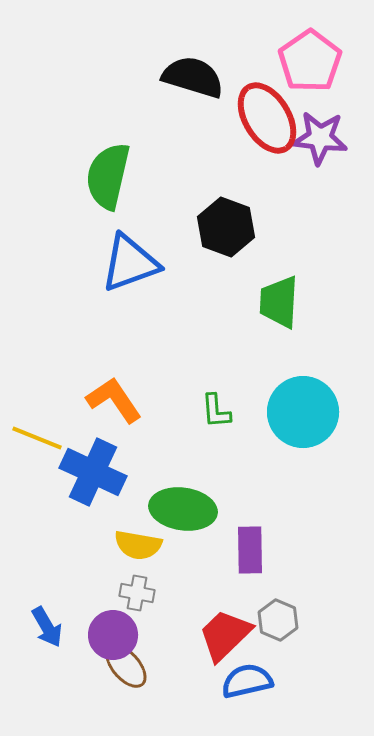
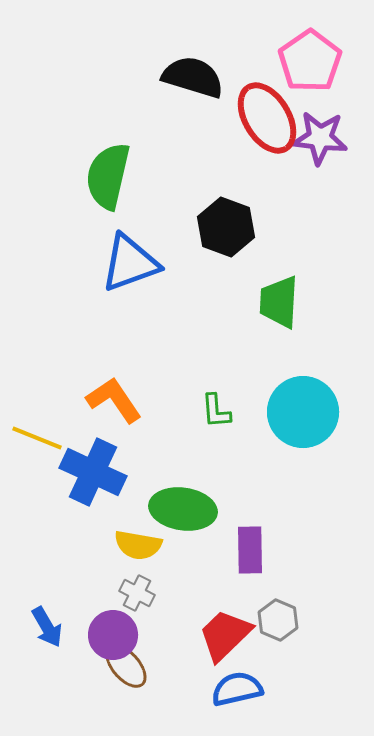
gray cross: rotated 16 degrees clockwise
blue semicircle: moved 10 px left, 8 px down
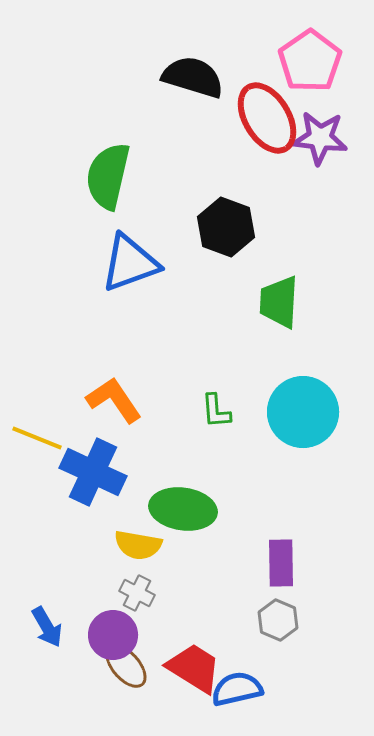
purple rectangle: moved 31 px right, 13 px down
red trapezoid: moved 31 px left, 33 px down; rotated 76 degrees clockwise
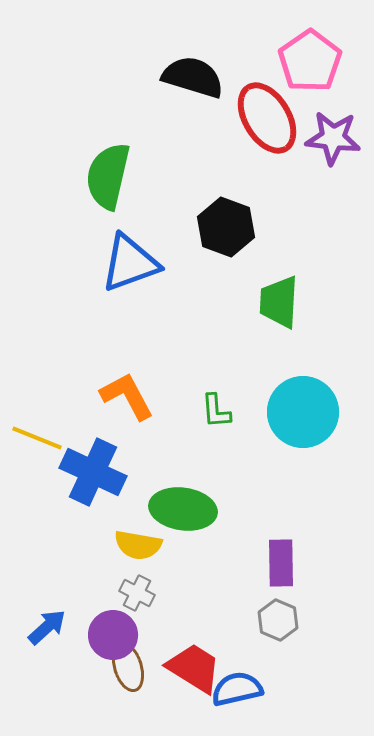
purple star: moved 13 px right
orange L-shape: moved 13 px right, 4 px up; rotated 6 degrees clockwise
blue arrow: rotated 102 degrees counterclockwise
brown ellipse: moved 2 px right, 1 px down; rotated 24 degrees clockwise
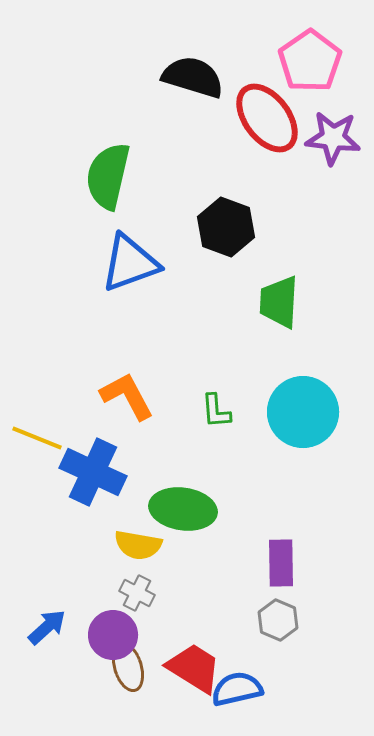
red ellipse: rotated 6 degrees counterclockwise
